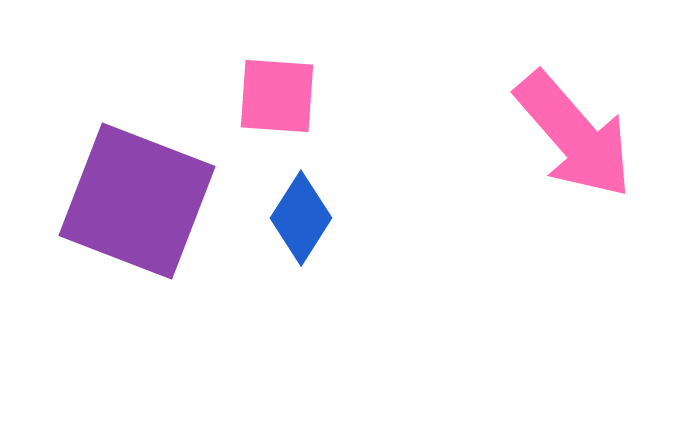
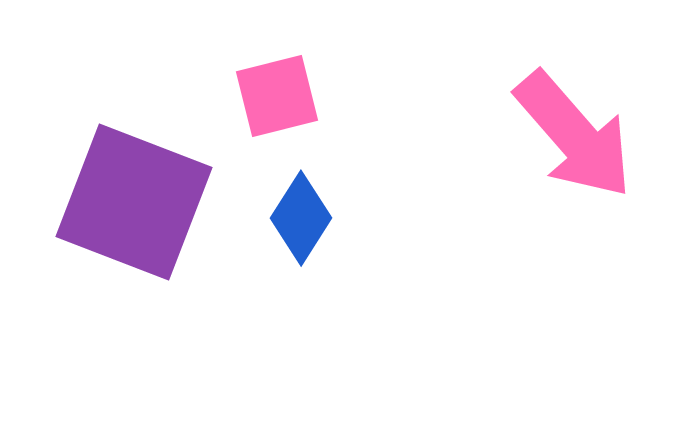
pink square: rotated 18 degrees counterclockwise
purple square: moved 3 px left, 1 px down
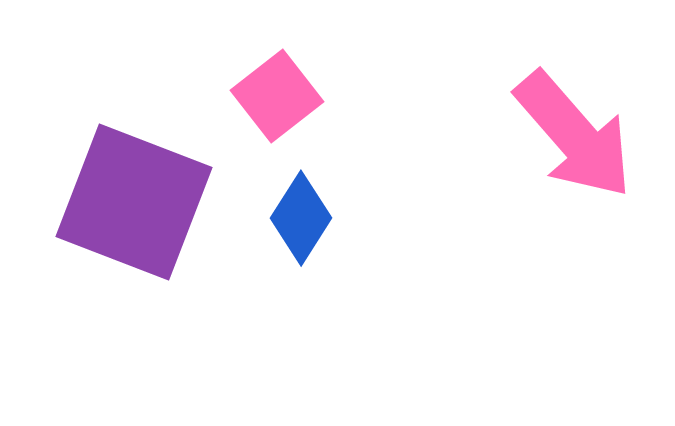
pink square: rotated 24 degrees counterclockwise
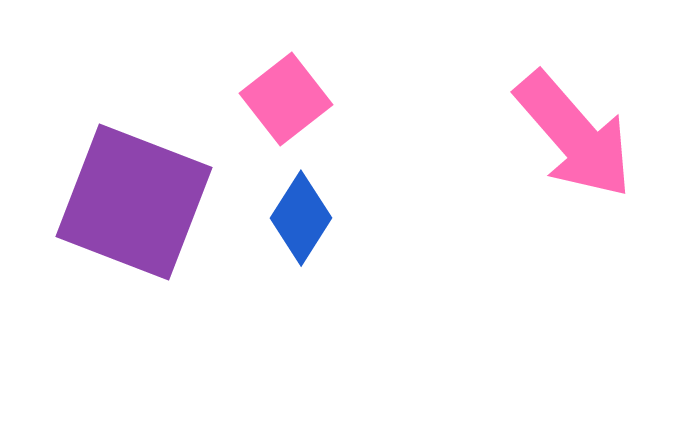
pink square: moved 9 px right, 3 px down
